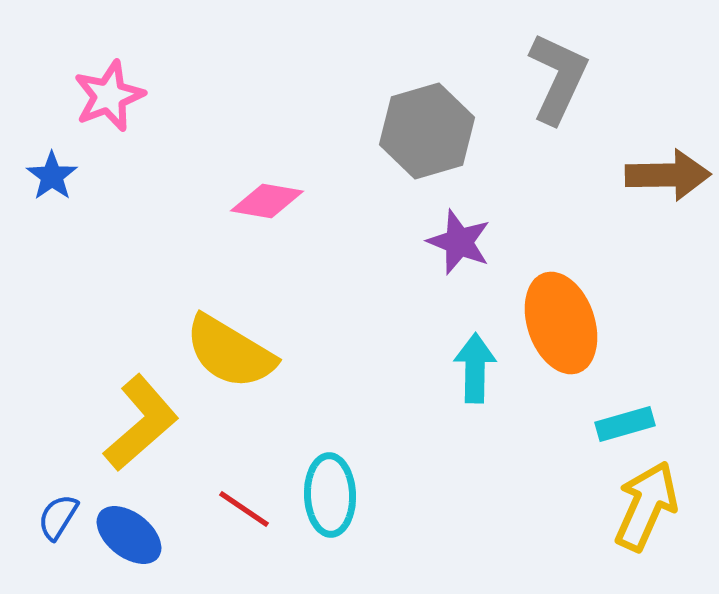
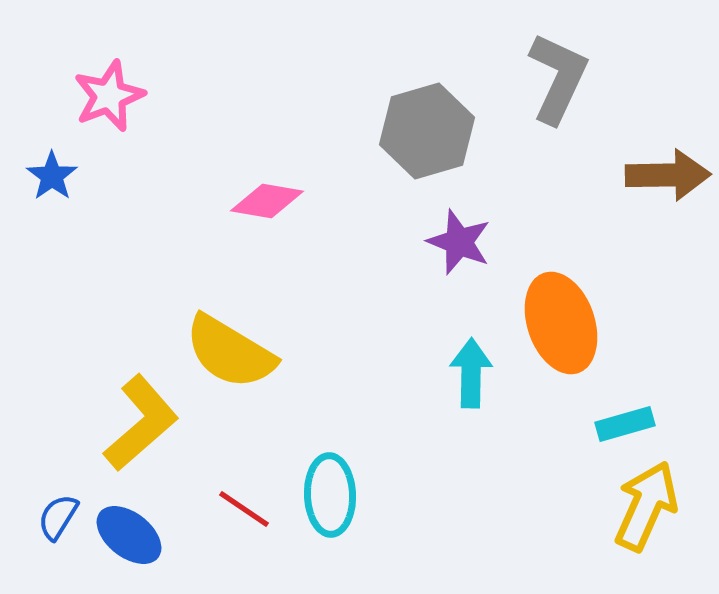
cyan arrow: moved 4 px left, 5 px down
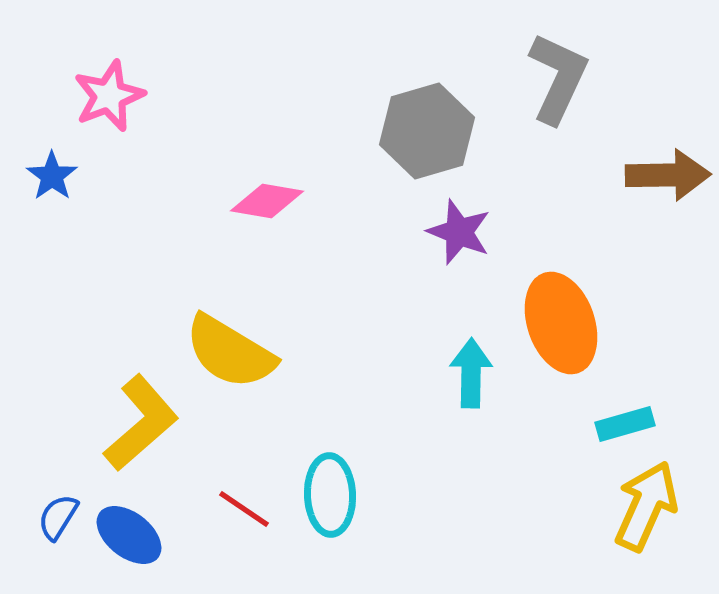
purple star: moved 10 px up
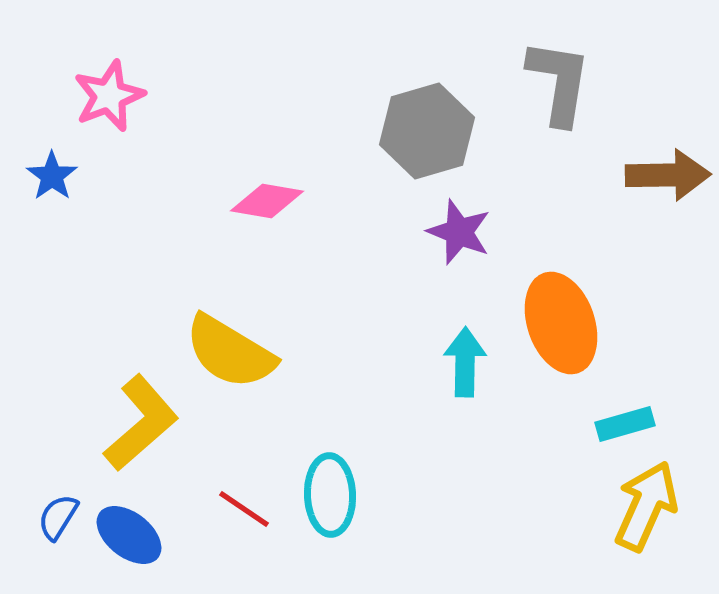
gray L-shape: moved 1 px right, 4 px down; rotated 16 degrees counterclockwise
cyan arrow: moved 6 px left, 11 px up
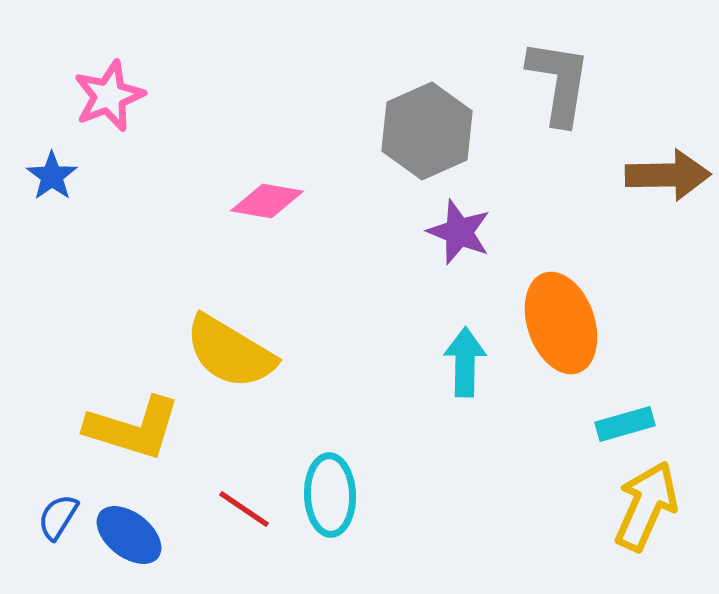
gray hexagon: rotated 8 degrees counterclockwise
yellow L-shape: moved 8 px left, 5 px down; rotated 58 degrees clockwise
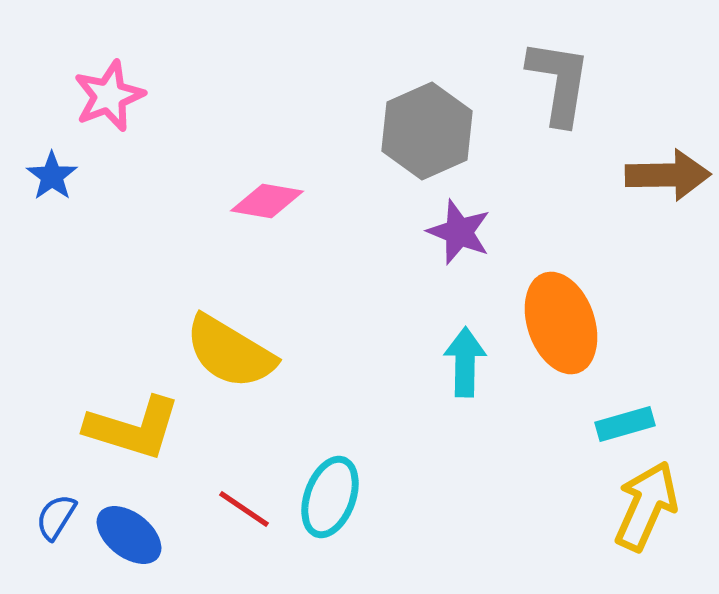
cyan ellipse: moved 2 px down; rotated 22 degrees clockwise
blue semicircle: moved 2 px left
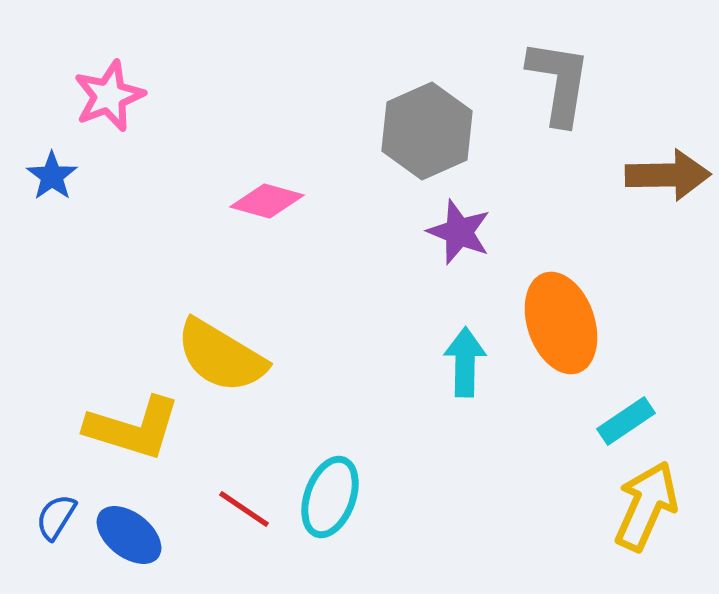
pink diamond: rotated 6 degrees clockwise
yellow semicircle: moved 9 px left, 4 px down
cyan rectangle: moved 1 px right, 3 px up; rotated 18 degrees counterclockwise
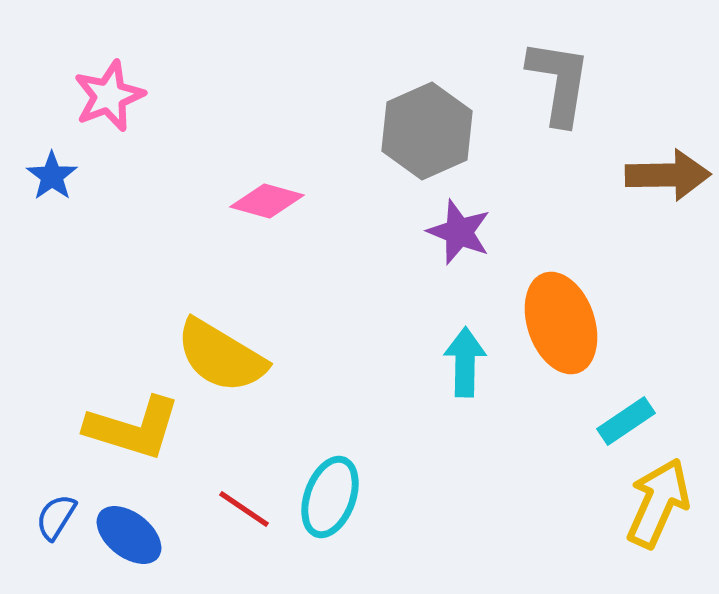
yellow arrow: moved 12 px right, 3 px up
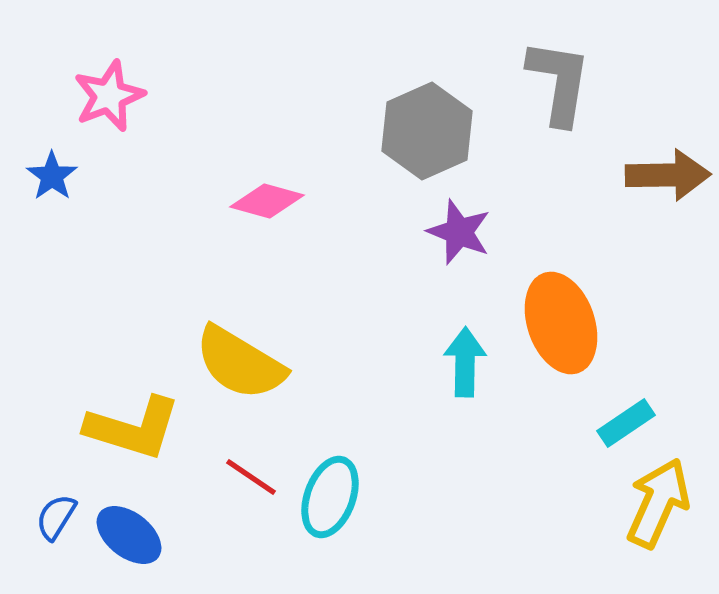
yellow semicircle: moved 19 px right, 7 px down
cyan rectangle: moved 2 px down
red line: moved 7 px right, 32 px up
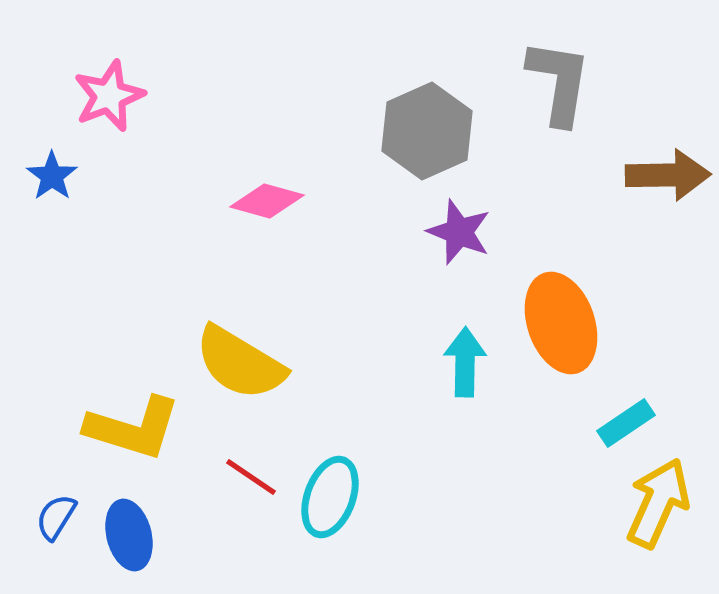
blue ellipse: rotated 38 degrees clockwise
